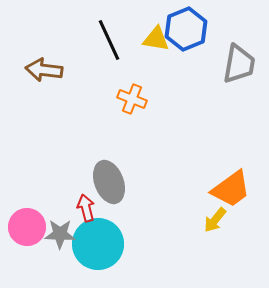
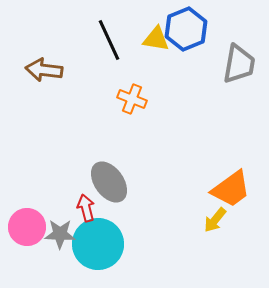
gray ellipse: rotated 15 degrees counterclockwise
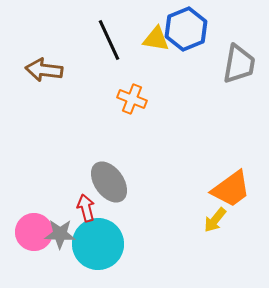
pink circle: moved 7 px right, 5 px down
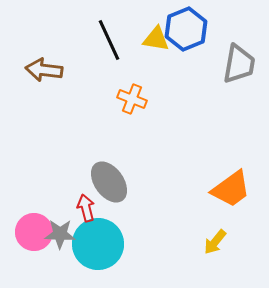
yellow arrow: moved 22 px down
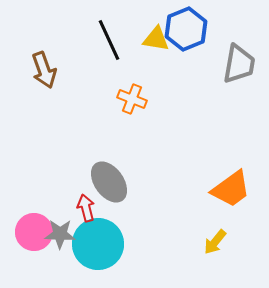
brown arrow: rotated 117 degrees counterclockwise
